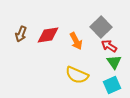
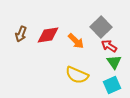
orange arrow: rotated 18 degrees counterclockwise
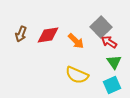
red arrow: moved 4 px up
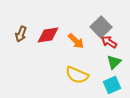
green triangle: rotated 21 degrees clockwise
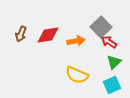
orange arrow: rotated 54 degrees counterclockwise
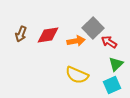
gray square: moved 8 px left, 1 px down
green triangle: moved 2 px right, 2 px down
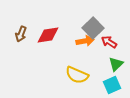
orange arrow: moved 9 px right
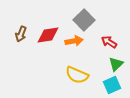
gray square: moved 9 px left, 8 px up
orange arrow: moved 11 px left
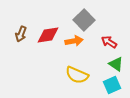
green triangle: rotated 42 degrees counterclockwise
